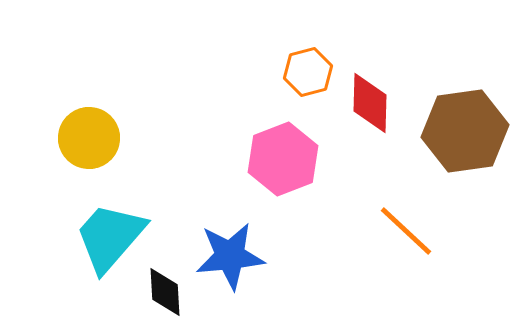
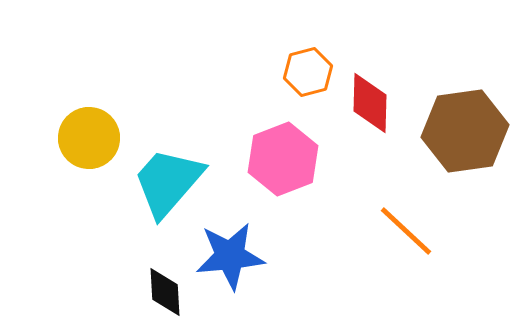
cyan trapezoid: moved 58 px right, 55 px up
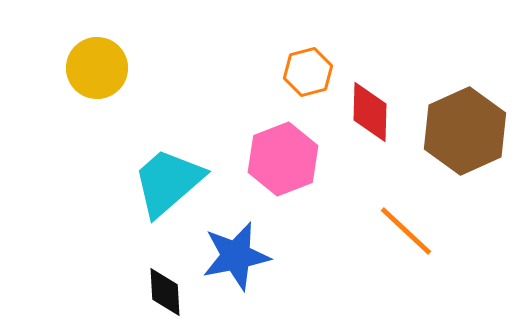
red diamond: moved 9 px down
brown hexagon: rotated 16 degrees counterclockwise
yellow circle: moved 8 px right, 70 px up
cyan trapezoid: rotated 8 degrees clockwise
blue star: moved 6 px right; rotated 6 degrees counterclockwise
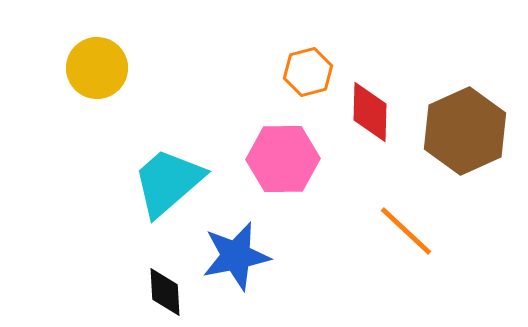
pink hexagon: rotated 20 degrees clockwise
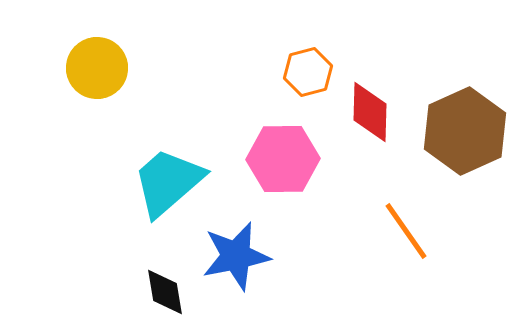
orange line: rotated 12 degrees clockwise
black diamond: rotated 6 degrees counterclockwise
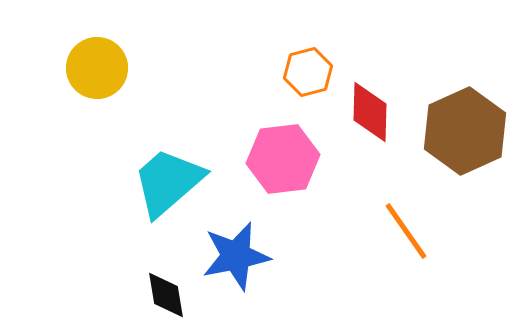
pink hexagon: rotated 6 degrees counterclockwise
black diamond: moved 1 px right, 3 px down
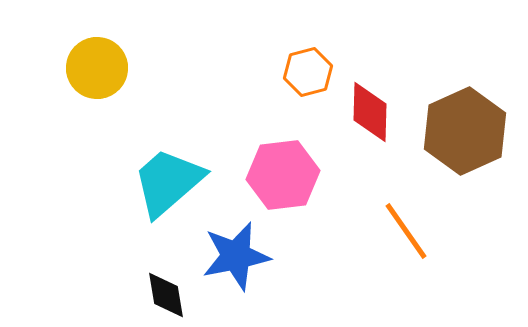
pink hexagon: moved 16 px down
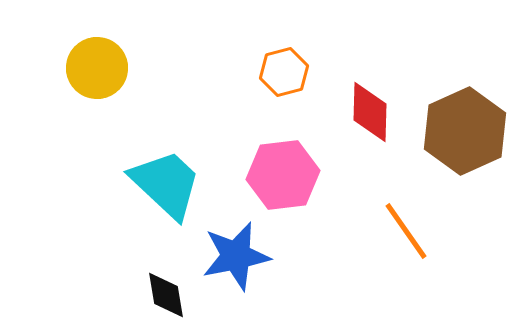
orange hexagon: moved 24 px left
cyan trapezoid: moved 2 px left, 2 px down; rotated 84 degrees clockwise
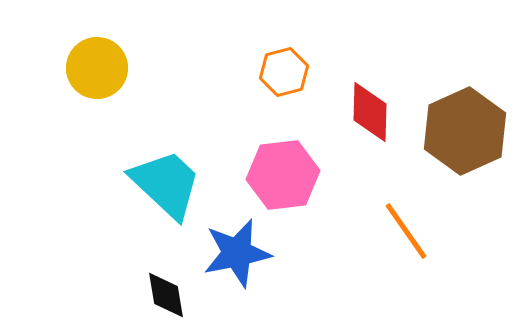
blue star: moved 1 px right, 3 px up
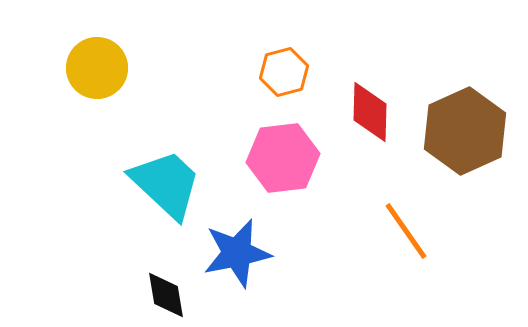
pink hexagon: moved 17 px up
